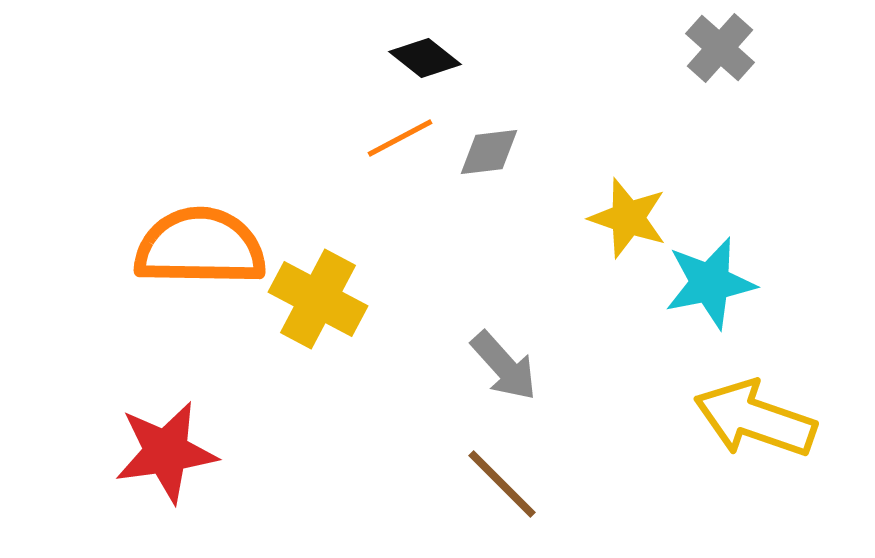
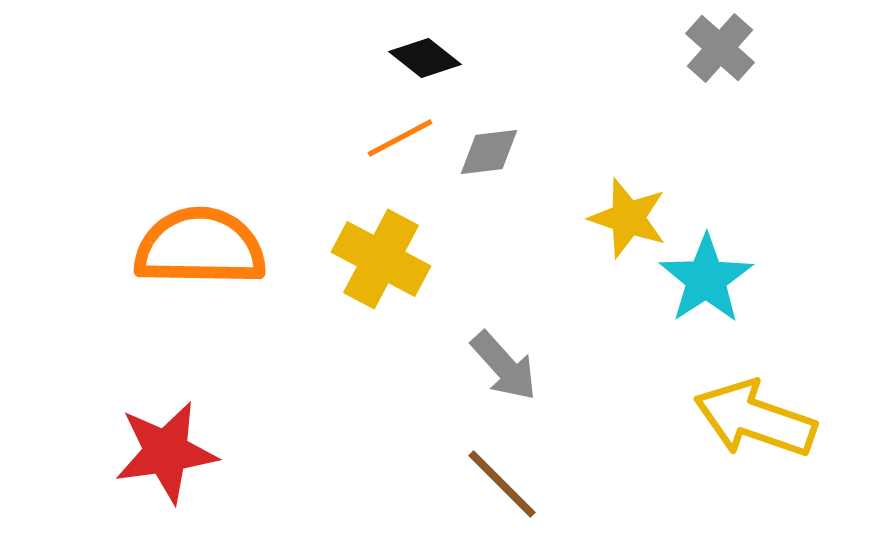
cyan star: moved 4 px left, 4 px up; rotated 22 degrees counterclockwise
yellow cross: moved 63 px right, 40 px up
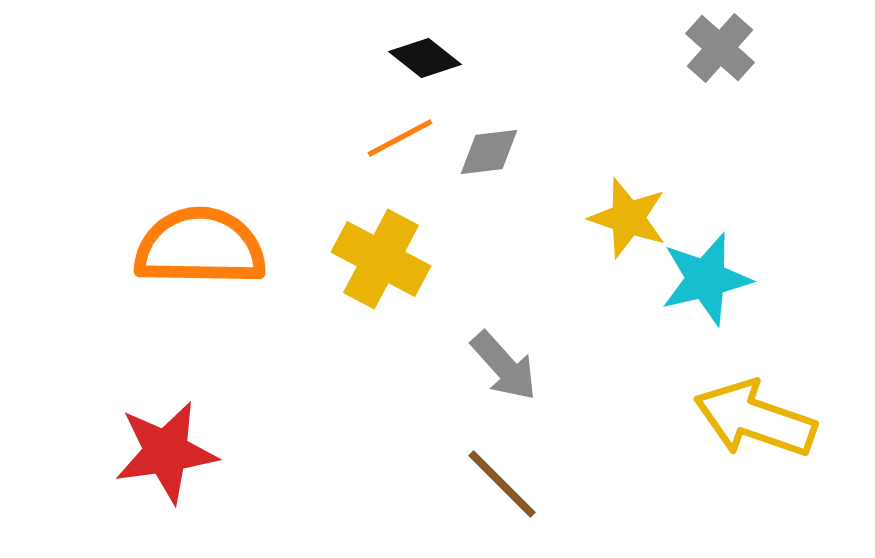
cyan star: rotated 20 degrees clockwise
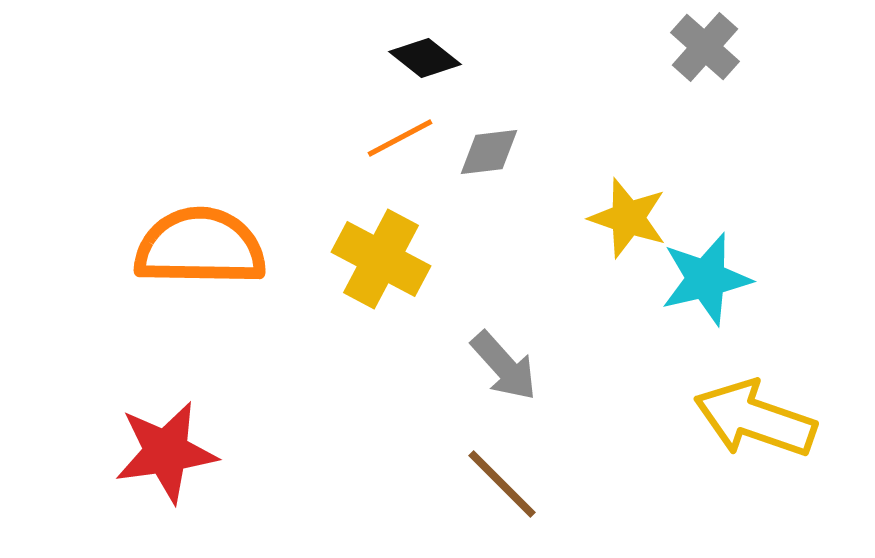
gray cross: moved 15 px left, 1 px up
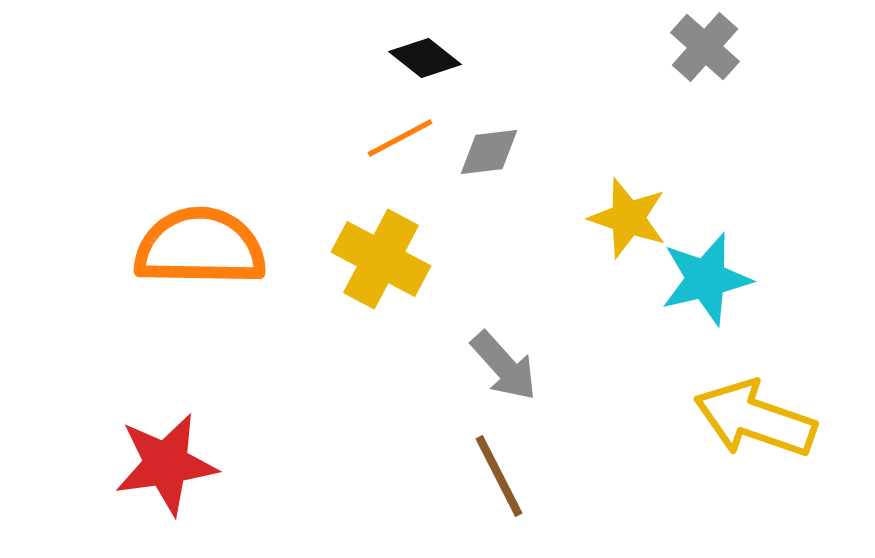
red star: moved 12 px down
brown line: moved 3 px left, 8 px up; rotated 18 degrees clockwise
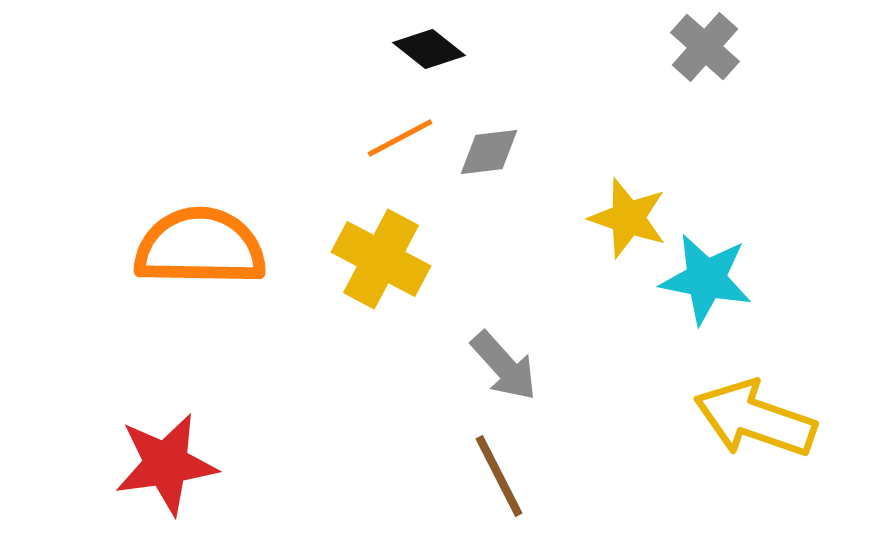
black diamond: moved 4 px right, 9 px up
cyan star: rotated 24 degrees clockwise
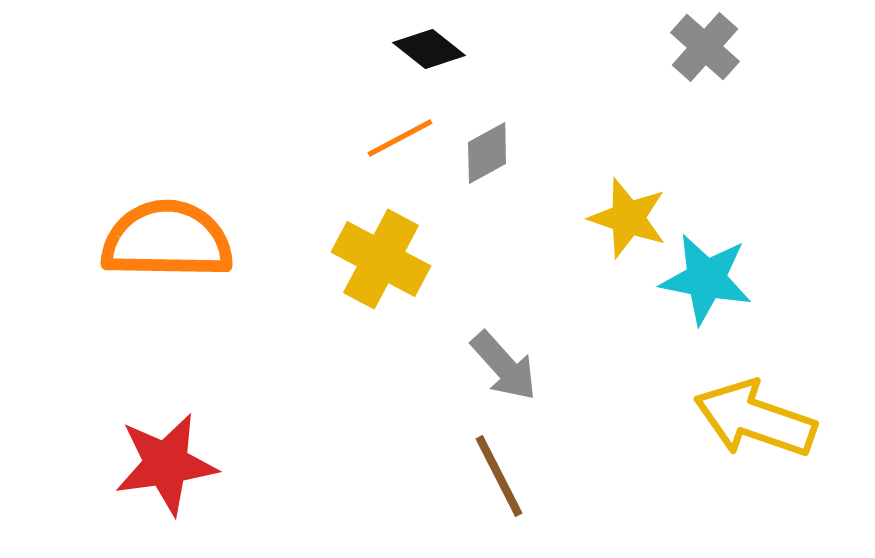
gray diamond: moved 2 px left, 1 px down; rotated 22 degrees counterclockwise
orange semicircle: moved 33 px left, 7 px up
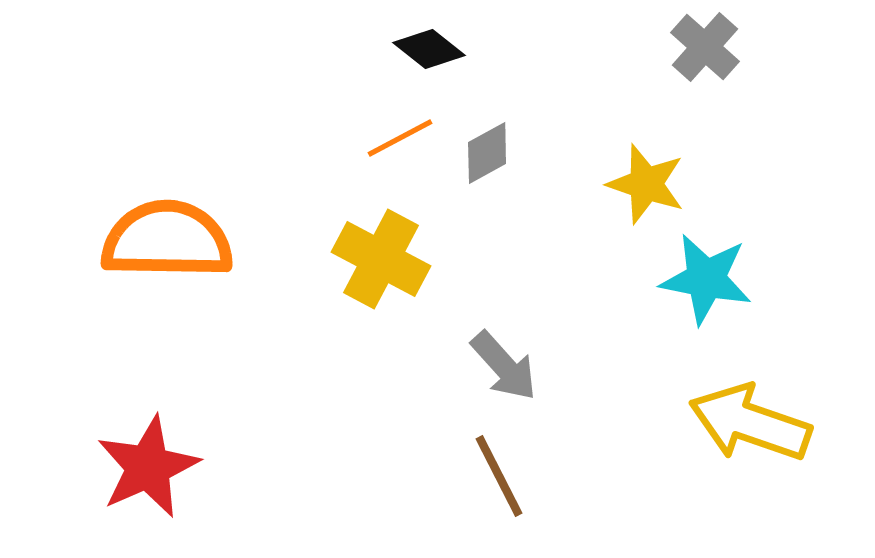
yellow star: moved 18 px right, 34 px up
yellow arrow: moved 5 px left, 4 px down
red star: moved 18 px left, 3 px down; rotated 16 degrees counterclockwise
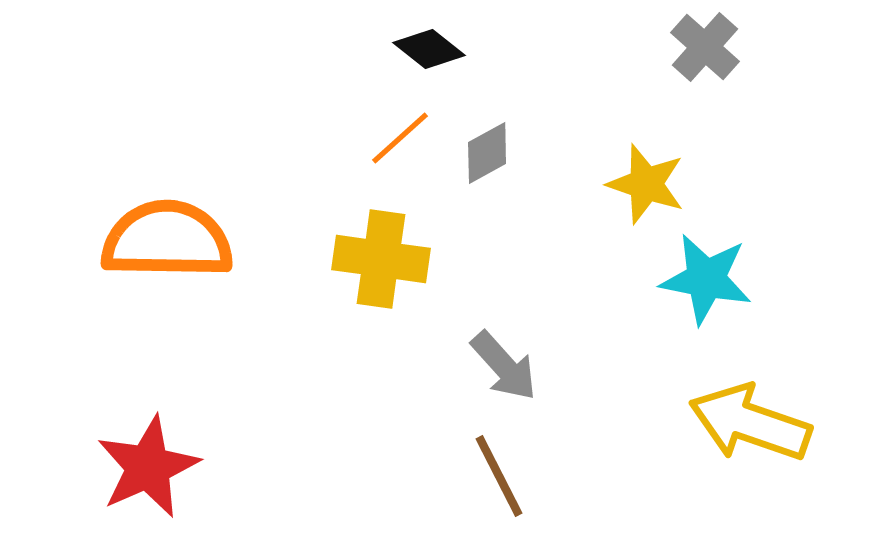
orange line: rotated 14 degrees counterclockwise
yellow cross: rotated 20 degrees counterclockwise
